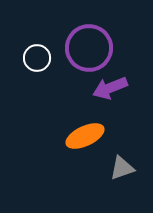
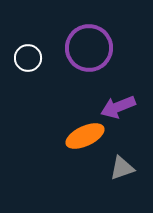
white circle: moved 9 px left
purple arrow: moved 8 px right, 19 px down
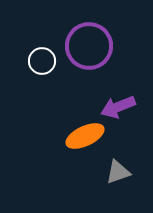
purple circle: moved 2 px up
white circle: moved 14 px right, 3 px down
gray triangle: moved 4 px left, 4 px down
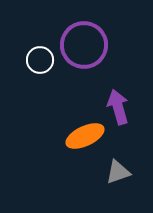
purple circle: moved 5 px left, 1 px up
white circle: moved 2 px left, 1 px up
purple arrow: rotated 96 degrees clockwise
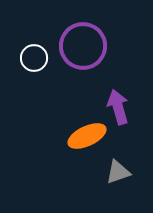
purple circle: moved 1 px left, 1 px down
white circle: moved 6 px left, 2 px up
orange ellipse: moved 2 px right
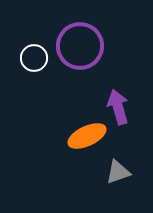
purple circle: moved 3 px left
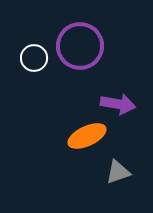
purple arrow: moved 3 px up; rotated 116 degrees clockwise
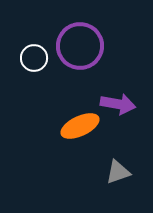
orange ellipse: moved 7 px left, 10 px up
